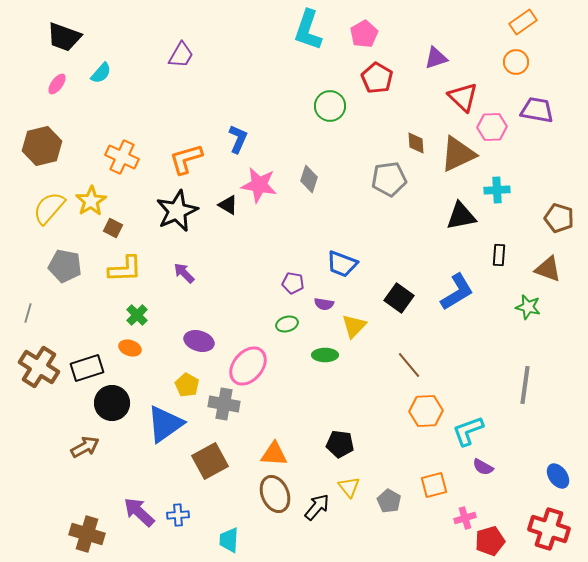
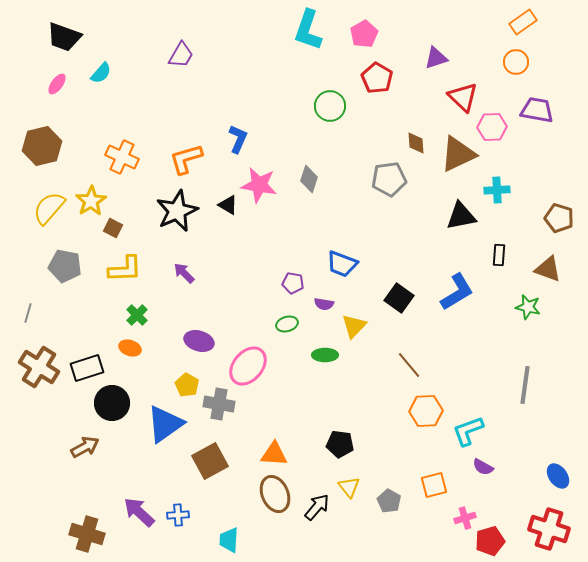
gray cross at (224, 404): moved 5 px left
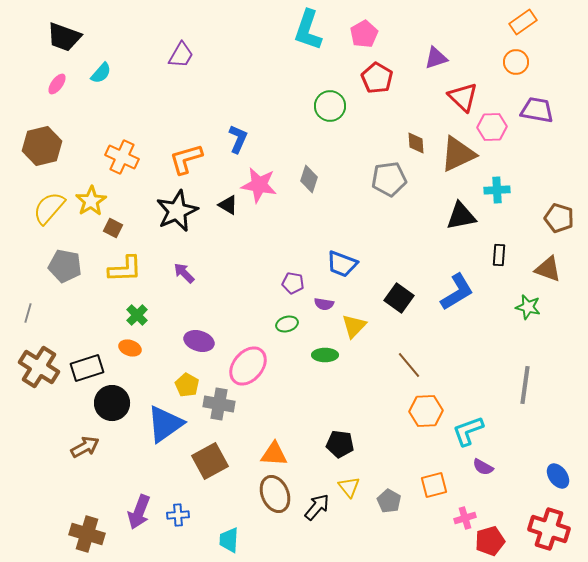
purple arrow at (139, 512): rotated 112 degrees counterclockwise
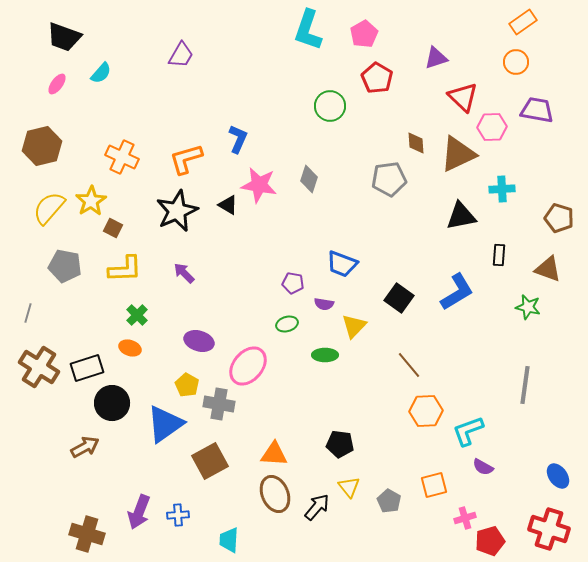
cyan cross at (497, 190): moved 5 px right, 1 px up
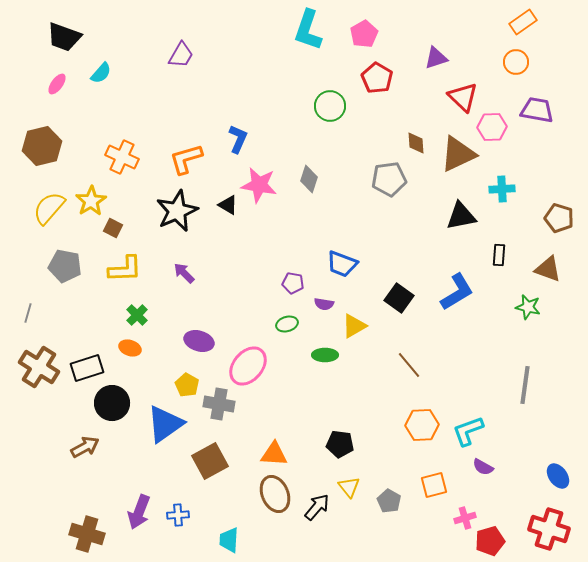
yellow triangle at (354, 326): rotated 16 degrees clockwise
orange hexagon at (426, 411): moved 4 px left, 14 px down
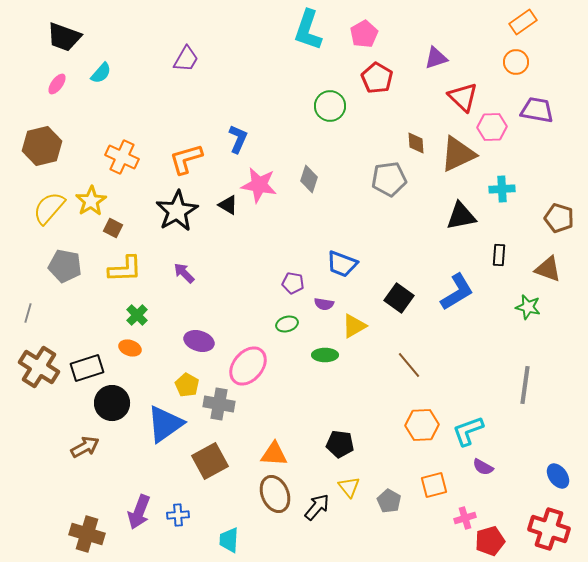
purple trapezoid at (181, 55): moved 5 px right, 4 px down
black star at (177, 211): rotated 6 degrees counterclockwise
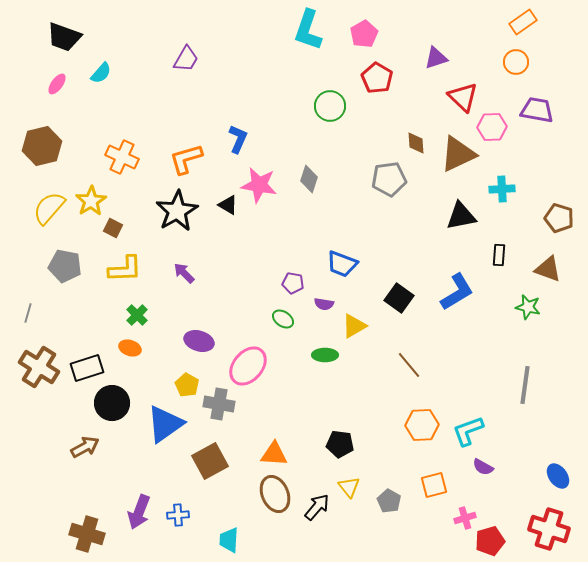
green ellipse at (287, 324): moved 4 px left, 5 px up; rotated 50 degrees clockwise
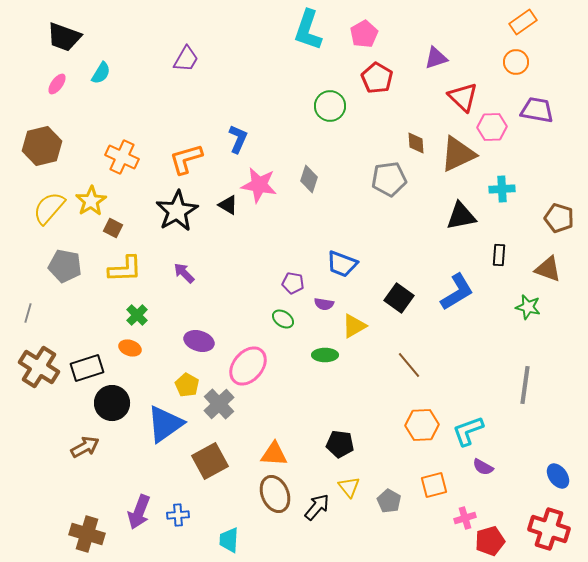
cyan semicircle at (101, 73): rotated 10 degrees counterclockwise
gray cross at (219, 404): rotated 36 degrees clockwise
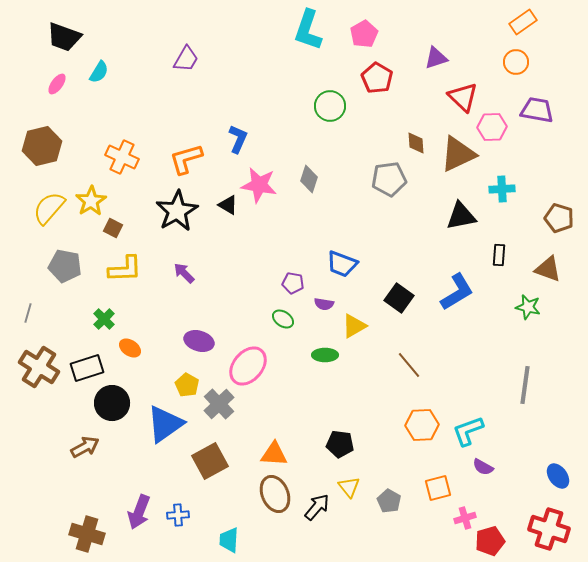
cyan semicircle at (101, 73): moved 2 px left, 1 px up
green cross at (137, 315): moved 33 px left, 4 px down
orange ellipse at (130, 348): rotated 15 degrees clockwise
orange square at (434, 485): moved 4 px right, 3 px down
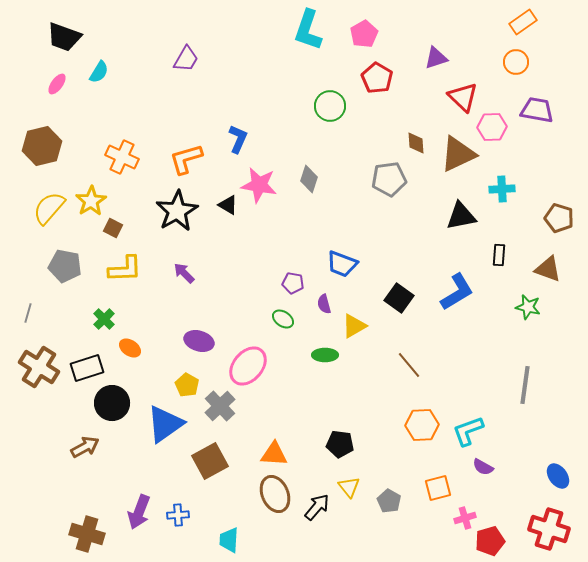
purple semicircle at (324, 304): rotated 66 degrees clockwise
gray cross at (219, 404): moved 1 px right, 2 px down
